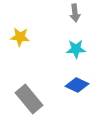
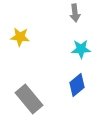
cyan star: moved 5 px right
blue diamond: rotated 65 degrees counterclockwise
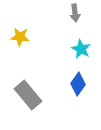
cyan star: rotated 30 degrees clockwise
blue diamond: moved 1 px right, 1 px up; rotated 15 degrees counterclockwise
gray rectangle: moved 1 px left, 4 px up
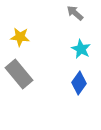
gray arrow: rotated 138 degrees clockwise
blue diamond: moved 1 px right, 1 px up
gray rectangle: moved 9 px left, 21 px up
